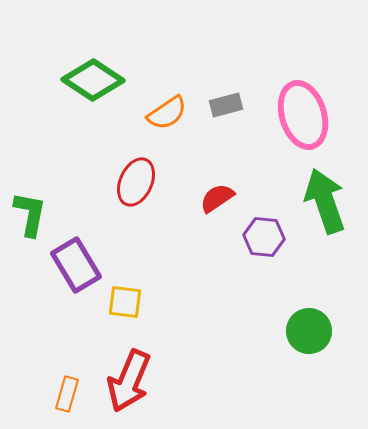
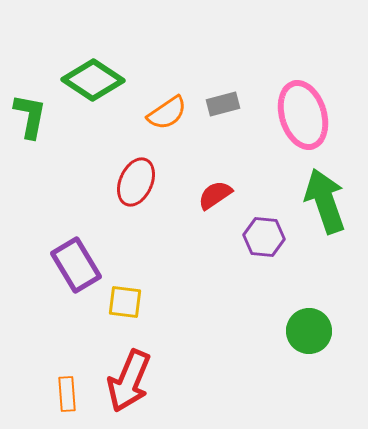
gray rectangle: moved 3 px left, 1 px up
red semicircle: moved 2 px left, 3 px up
green L-shape: moved 98 px up
orange rectangle: rotated 20 degrees counterclockwise
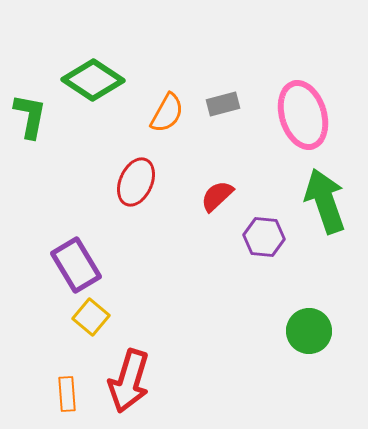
orange semicircle: rotated 27 degrees counterclockwise
red semicircle: moved 2 px right, 1 px down; rotated 9 degrees counterclockwise
yellow square: moved 34 px left, 15 px down; rotated 33 degrees clockwise
red arrow: rotated 6 degrees counterclockwise
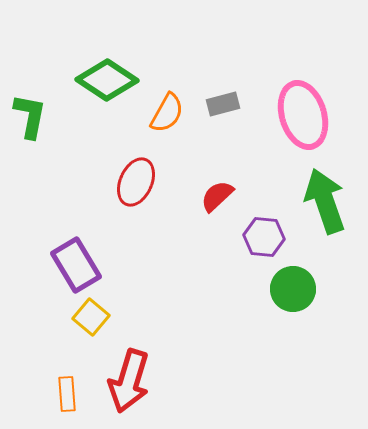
green diamond: moved 14 px right
green circle: moved 16 px left, 42 px up
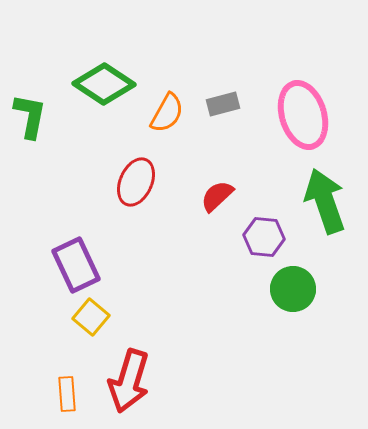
green diamond: moved 3 px left, 4 px down
purple rectangle: rotated 6 degrees clockwise
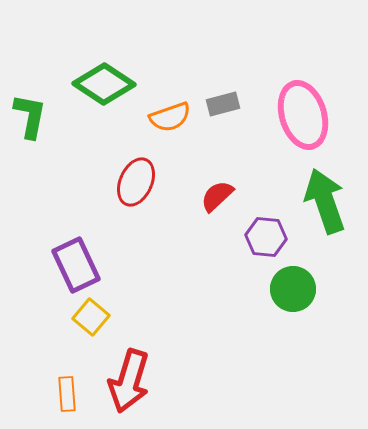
orange semicircle: moved 3 px right, 4 px down; rotated 42 degrees clockwise
purple hexagon: moved 2 px right
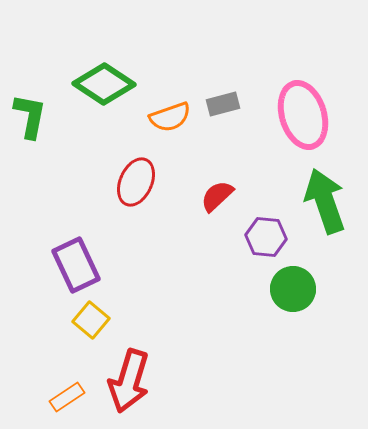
yellow square: moved 3 px down
orange rectangle: moved 3 px down; rotated 60 degrees clockwise
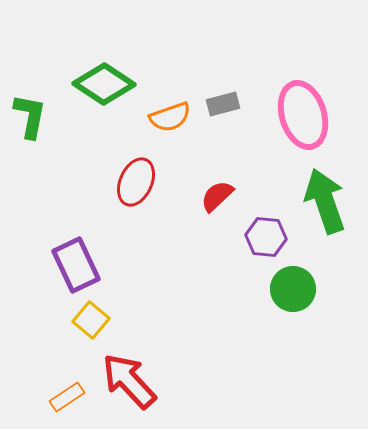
red arrow: rotated 120 degrees clockwise
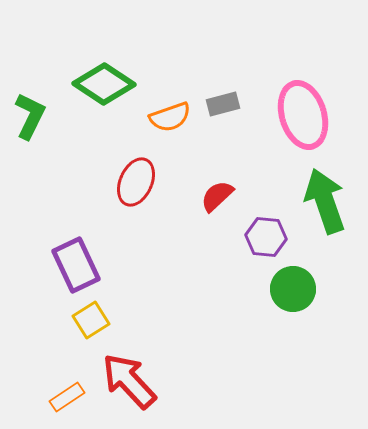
green L-shape: rotated 15 degrees clockwise
yellow square: rotated 18 degrees clockwise
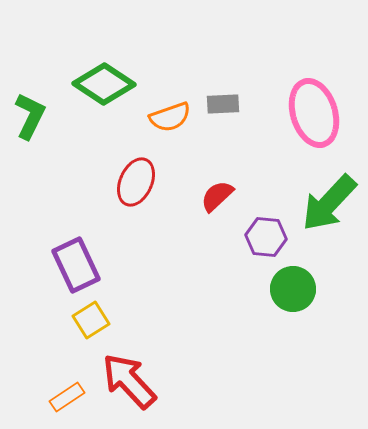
gray rectangle: rotated 12 degrees clockwise
pink ellipse: moved 11 px right, 2 px up
green arrow: moved 4 px right, 2 px down; rotated 118 degrees counterclockwise
